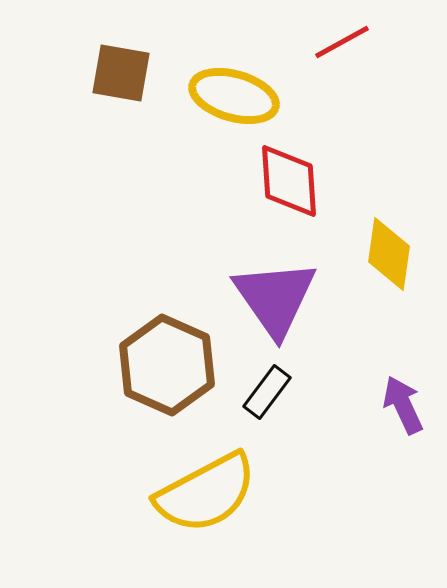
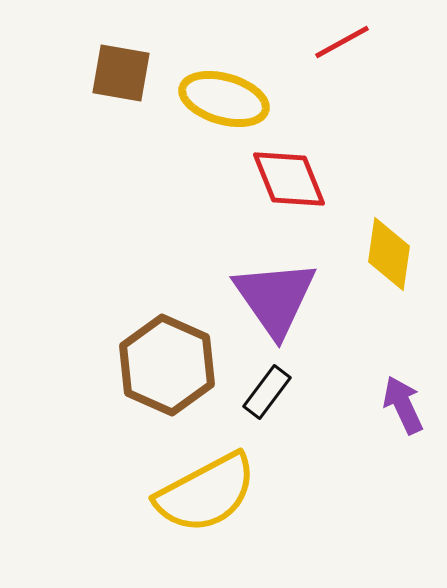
yellow ellipse: moved 10 px left, 3 px down
red diamond: moved 2 px up; rotated 18 degrees counterclockwise
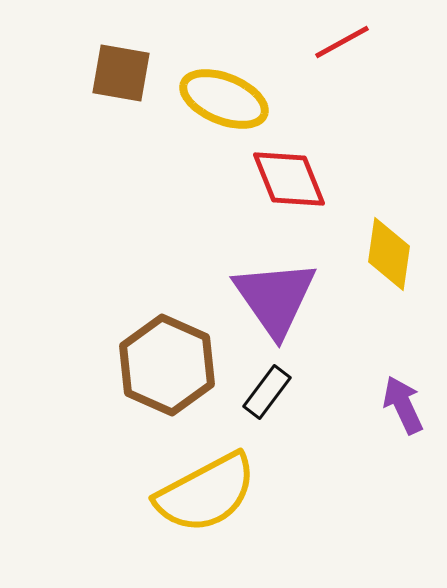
yellow ellipse: rotated 6 degrees clockwise
